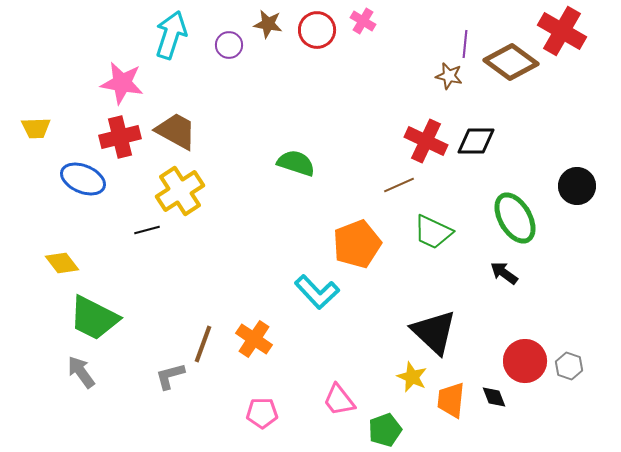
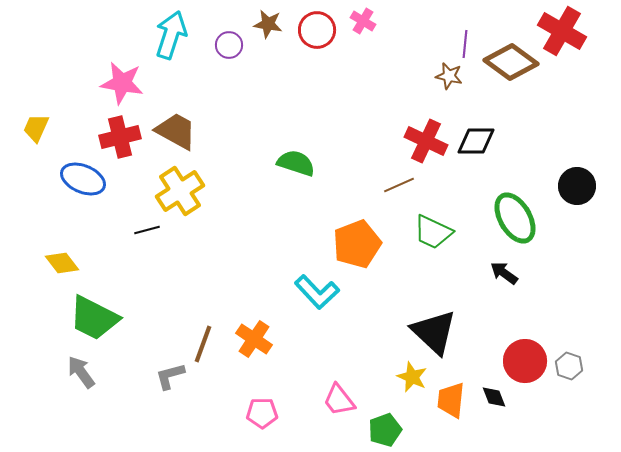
yellow trapezoid at (36, 128): rotated 116 degrees clockwise
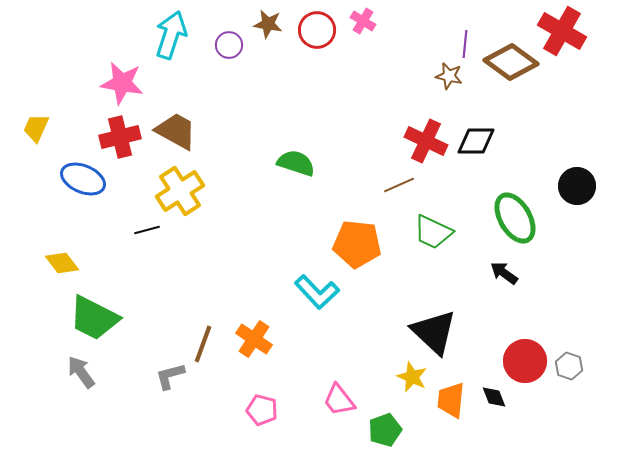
orange pentagon at (357, 244): rotated 27 degrees clockwise
pink pentagon at (262, 413): moved 3 px up; rotated 16 degrees clockwise
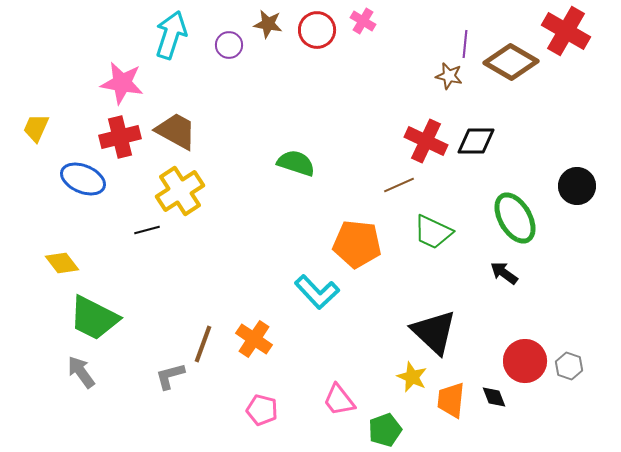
red cross at (562, 31): moved 4 px right
brown diamond at (511, 62): rotated 6 degrees counterclockwise
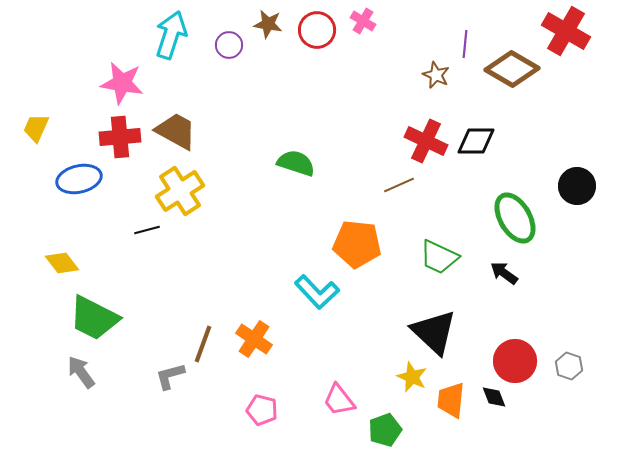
brown diamond at (511, 62): moved 1 px right, 7 px down
brown star at (449, 76): moved 13 px left, 1 px up; rotated 12 degrees clockwise
red cross at (120, 137): rotated 9 degrees clockwise
blue ellipse at (83, 179): moved 4 px left; rotated 36 degrees counterclockwise
green trapezoid at (433, 232): moved 6 px right, 25 px down
red circle at (525, 361): moved 10 px left
